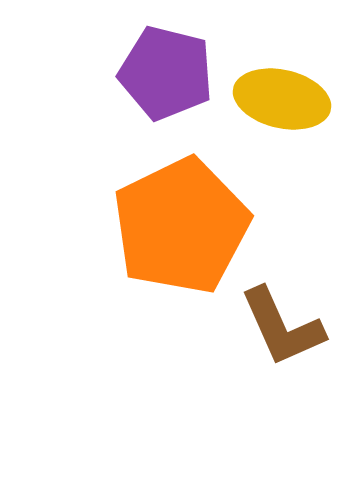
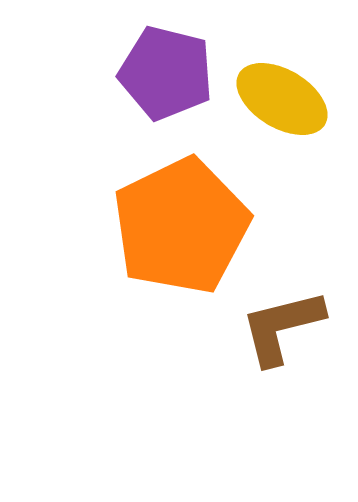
yellow ellipse: rotated 18 degrees clockwise
brown L-shape: rotated 100 degrees clockwise
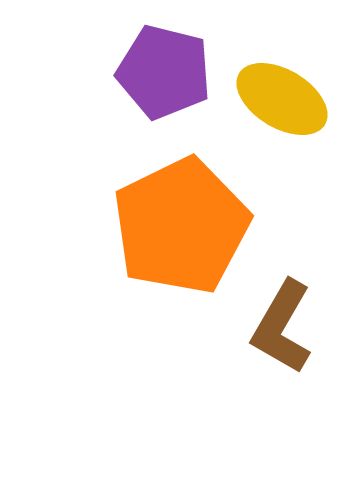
purple pentagon: moved 2 px left, 1 px up
brown L-shape: rotated 46 degrees counterclockwise
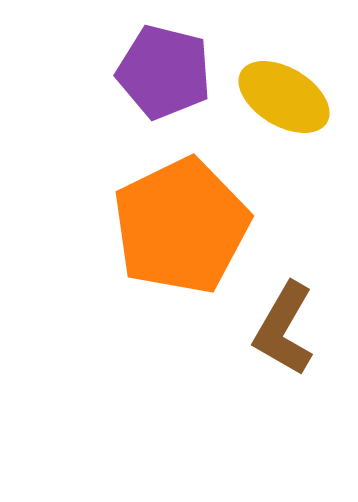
yellow ellipse: moved 2 px right, 2 px up
brown L-shape: moved 2 px right, 2 px down
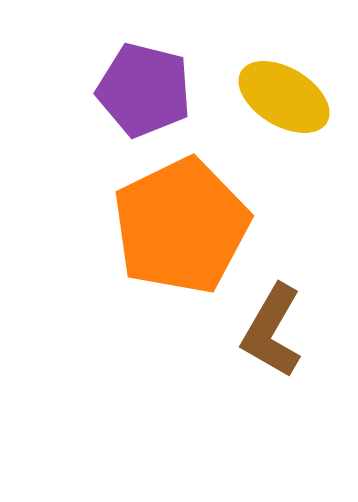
purple pentagon: moved 20 px left, 18 px down
brown L-shape: moved 12 px left, 2 px down
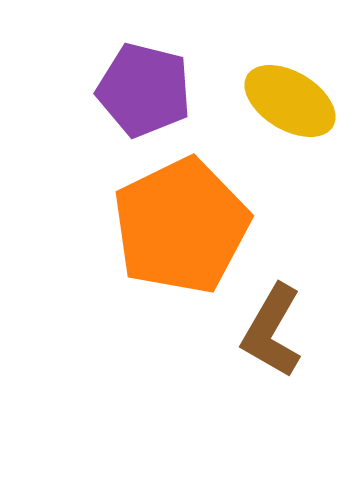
yellow ellipse: moved 6 px right, 4 px down
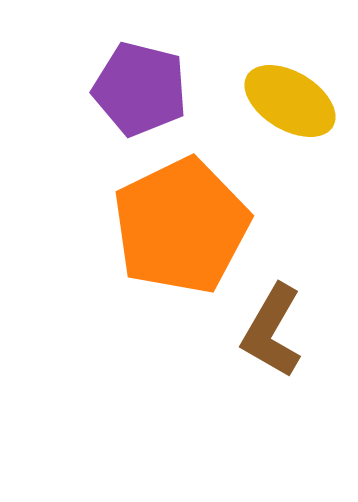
purple pentagon: moved 4 px left, 1 px up
